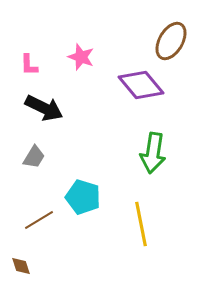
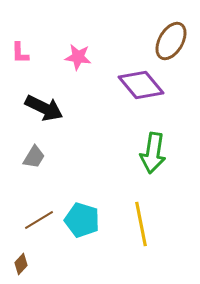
pink star: moved 3 px left; rotated 12 degrees counterclockwise
pink L-shape: moved 9 px left, 12 px up
cyan pentagon: moved 1 px left, 23 px down
brown diamond: moved 2 px up; rotated 60 degrees clockwise
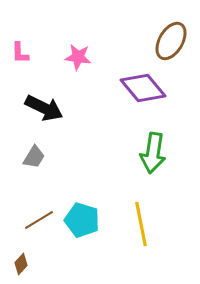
purple diamond: moved 2 px right, 3 px down
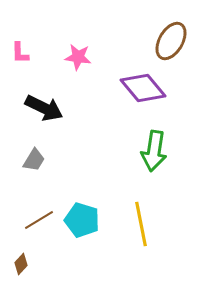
green arrow: moved 1 px right, 2 px up
gray trapezoid: moved 3 px down
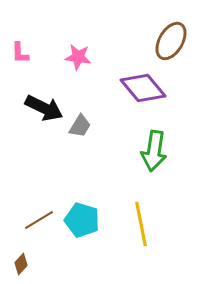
gray trapezoid: moved 46 px right, 34 px up
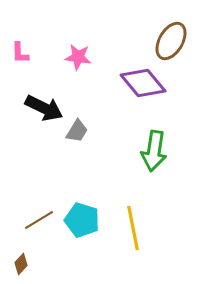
purple diamond: moved 5 px up
gray trapezoid: moved 3 px left, 5 px down
yellow line: moved 8 px left, 4 px down
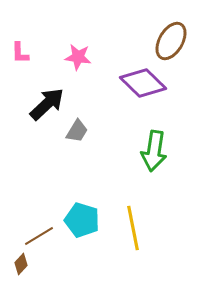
purple diamond: rotated 6 degrees counterclockwise
black arrow: moved 3 px right, 4 px up; rotated 69 degrees counterclockwise
brown line: moved 16 px down
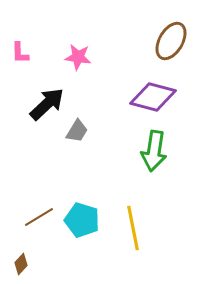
purple diamond: moved 10 px right, 14 px down; rotated 30 degrees counterclockwise
brown line: moved 19 px up
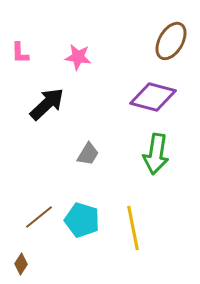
gray trapezoid: moved 11 px right, 23 px down
green arrow: moved 2 px right, 3 px down
brown line: rotated 8 degrees counterclockwise
brown diamond: rotated 10 degrees counterclockwise
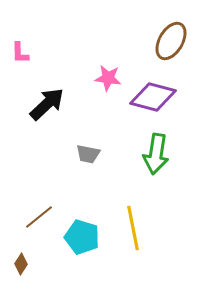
pink star: moved 30 px right, 21 px down
gray trapezoid: rotated 70 degrees clockwise
cyan pentagon: moved 17 px down
